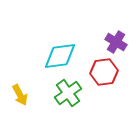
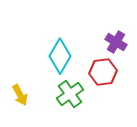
cyan diamond: rotated 52 degrees counterclockwise
red hexagon: moved 1 px left
green cross: moved 2 px right, 1 px down
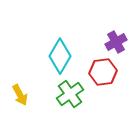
purple cross: rotated 30 degrees clockwise
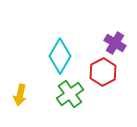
purple cross: moved 1 px left, 1 px down; rotated 30 degrees counterclockwise
red hexagon: rotated 20 degrees counterclockwise
yellow arrow: rotated 40 degrees clockwise
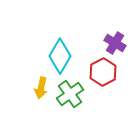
yellow arrow: moved 21 px right, 7 px up
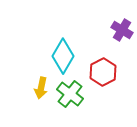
purple cross: moved 7 px right, 13 px up
cyan diamond: moved 3 px right
green cross: rotated 16 degrees counterclockwise
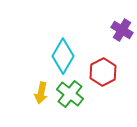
yellow arrow: moved 5 px down
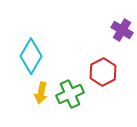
cyan diamond: moved 32 px left
green cross: rotated 28 degrees clockwise
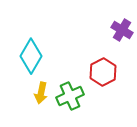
green cross: moved 2 px down
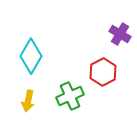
purple cross: moved 2 px left, 4 px down
yellow arrow: moved 13 px left, 8 px down
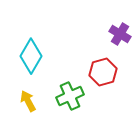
red hexagon: rotated 12 degrees clockwise
yellow arrow: rotated 140 degrees clockwise
